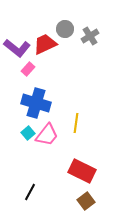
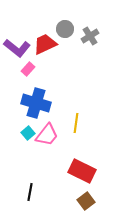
black line: rotated 18 degrees counterclockwise
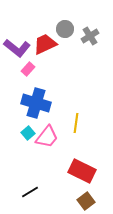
pink trapezoid: moved 2 px down
black line: rotated 48 degrees clockwise
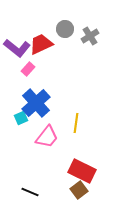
red trapezoid: moved 4 px left
blue cross: rotated 32 degrees clockwise
cyan square: moved 7 px left, 15 px up; rotated 16 degrees clockwise
black line: rotated 54 degrees clockwise
brown square: moved 7 px left, 11 px up
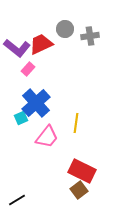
gray cross: rotated 24 degrees clockwise
black line: moved 13 px left, 8 px down; rotated 54 degrees counterclockwise
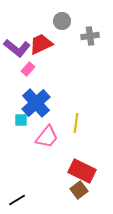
gray circle: moved 3 px left, 8 px up
cyan square: moved 2 px down; rotated 24 degrees clockwise
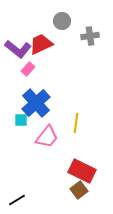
purple L-shape: moved 1 px right, 1 px down
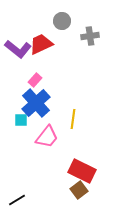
pink rectangle: moved 7 px right, 11 px down
yellow line: moved 3 px left, 4 px up
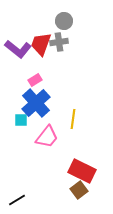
gray circle: moved 2 px right
gray cross: moved 31 px left, 6 px down
red trapezoid: rotated 45 degrees counterclockwise
pink rectangle: rotated 16 degrees clockwise
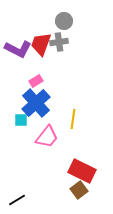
purple L-shape: rotated 12 degrees counterclockwise
pink rectangle: moved 1 px right, 1 px down
